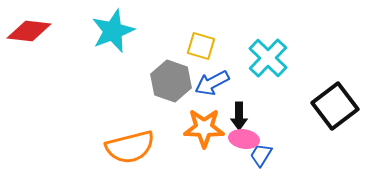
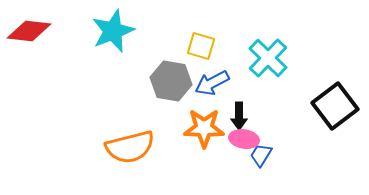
gray hexagon: rotated 9 degrees counterclockwise
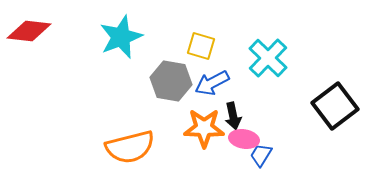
cyan star: moved 8 px right, 6 px down
black arrow: moved 6 px left; rotated 12 degrees counterclockwise
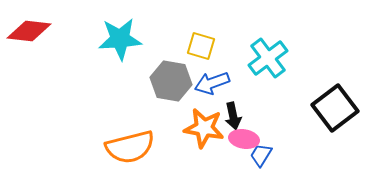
cyan star: moved 1 px left, 2 px down; rotated 18 degrees clockwise
cyan cross: rotated 9 degrees clockwise
blue arrow: rotated 8 degrees clockwise
black square: moved 2 px down
orange star: rotated 9 degrees clockwise
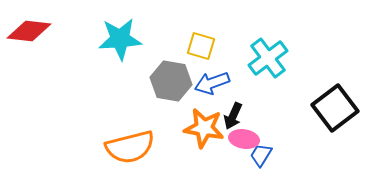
black arrow: rotated 36 degrees clockwise
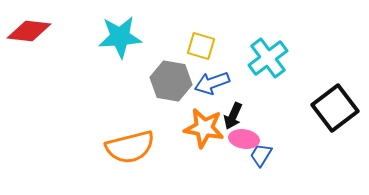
cyan star: moved 2 px up
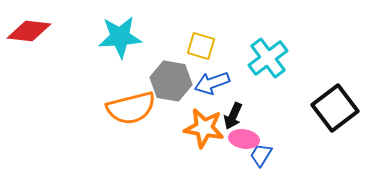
orange semicircle: moved 1 px right, 39 px up
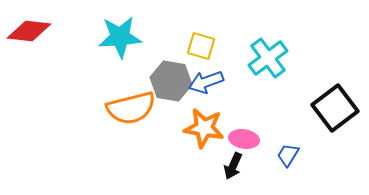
blue arrow: moved 6 px left, 1 px up
black arrow: moved 50 px down
blue trapezoid: moved 27 px right
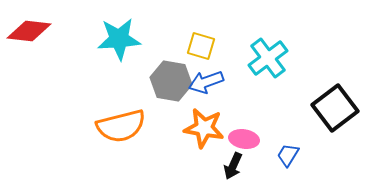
cyan star: moved 1 px left, 2 px down
orange semicircle: moved 10 px left, 18 px down
